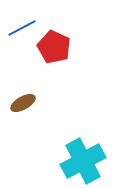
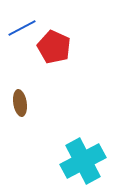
brown ellipse: moved 3 px left; rotated 70 degrees counterclockwise
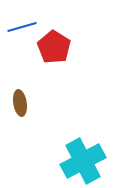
blue line: moved 1 px up; rotated 12 degrees clockwise
red pentagon: rotated 8 degrees clockwise
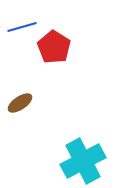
brown ellipse: rotated 65 degrees clockwise
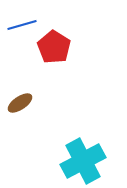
blue line: moved 2 px up
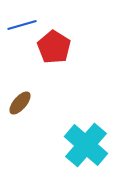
brown ellipse: rotated 15 degrees counterclockwise
cyan cross: moved 3 px right, 16 px up; rotated 21 degrees counterclockwise
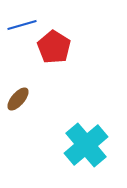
brown ellipse: moved 2 px left, 4 px up
cyan cross: rotated 9 degrees clockwise
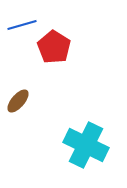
brown ellipse: moved 2 px down
cyan cross: rotated 24 degrees counterclockwise
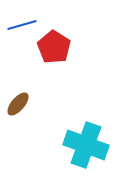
brown ellipse: moved 3 px down
cyan cross: rotated 6 degrees counterclockwise
